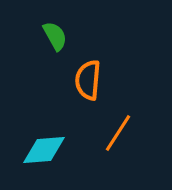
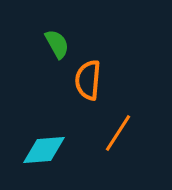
green semicircle: moved 2 px right, 8 px down
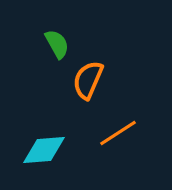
orange semicircle: rotated 18 degrees clockwise
orange line: rotated 24 degrees clockwise
